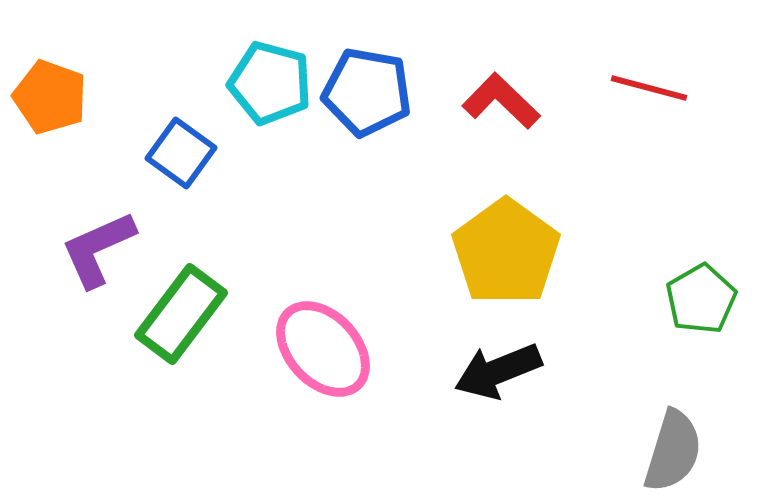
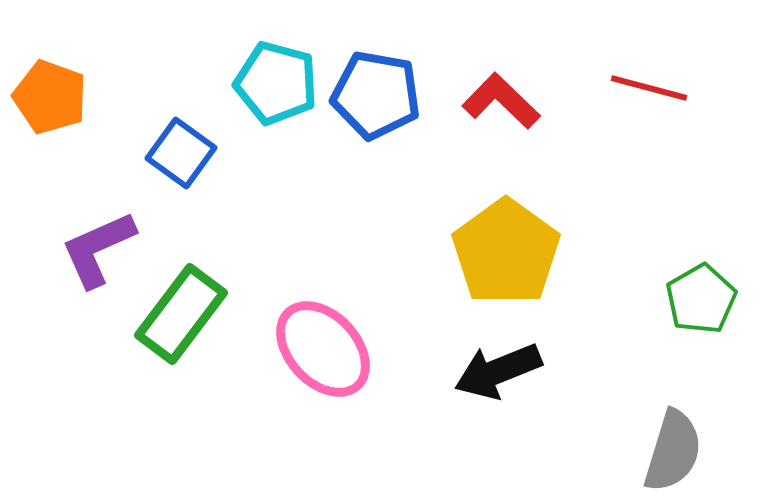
cyan pentagon: moved 6 px right
blue pentagon: moved 9 px right, 3 px down
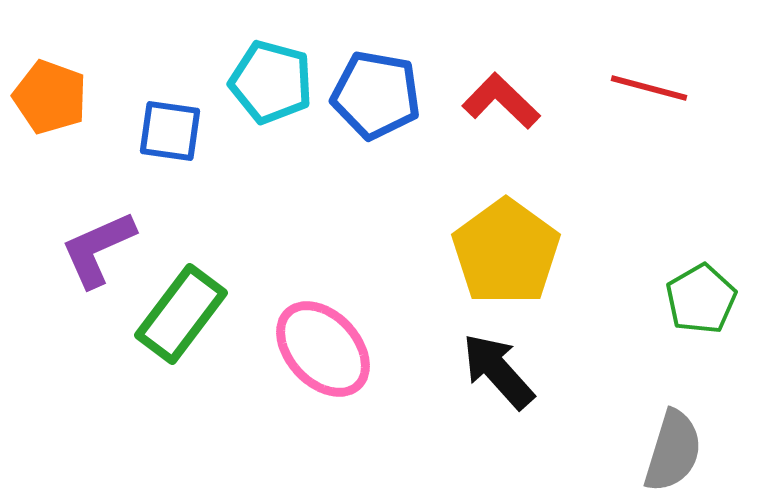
cyan pentagon: moved 5 px left, 1 px up
blue square: moved 11 px left, 22 px up; rotated 28 degrees counterclockwise
black arrow: rotated 70 degrees clockwise
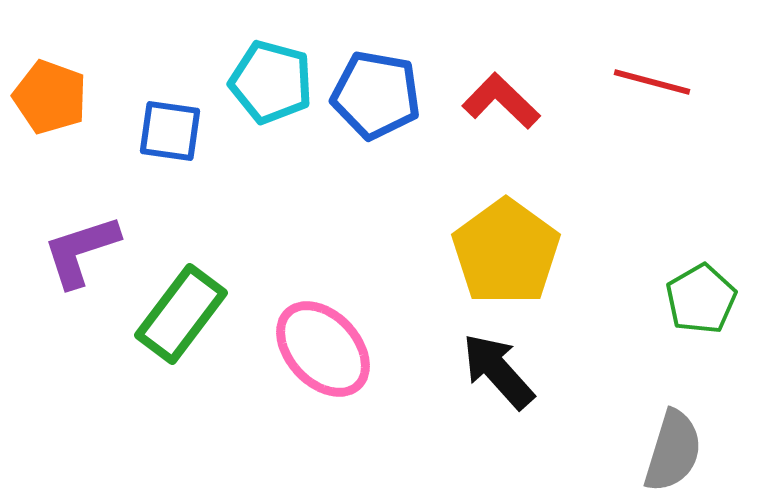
red line: moved 3 px right, 6 px up
purple L-shape: moved 17 px left, 2 px down; rotated 6 degrees clockwise
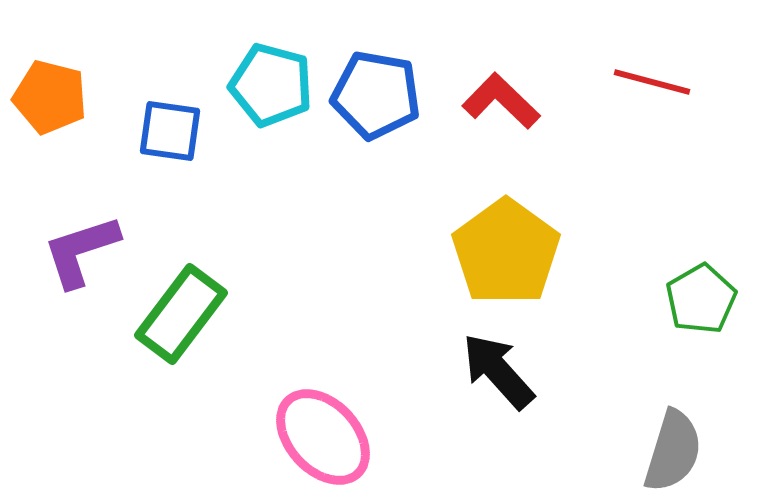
cyan pentagon: moved 3 px down
orange pentagon: rotated 6 degrees counterclockwise
pink ellipse: moved 88 px down
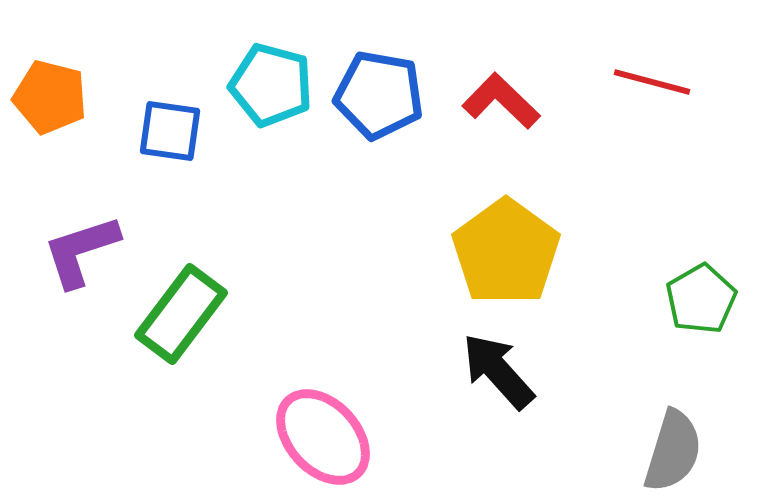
blue pentagon: moved 3 px right
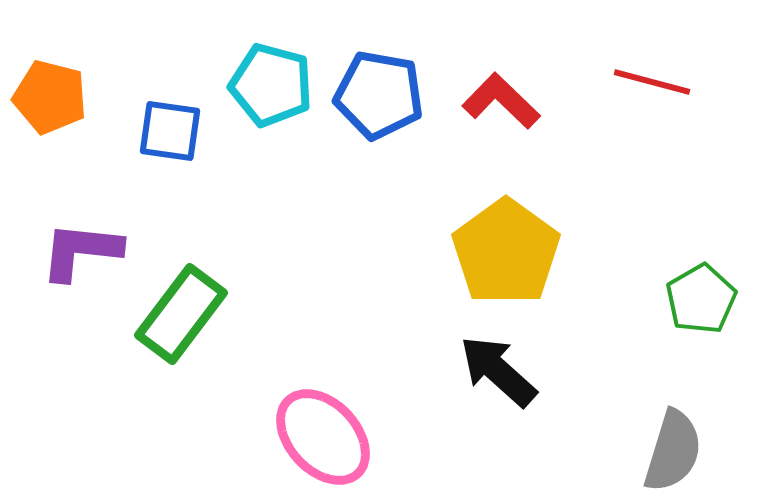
purple L-shape: rotated 24 degrees clockwise
black arrow: rotated 6 degrees counterclockwise
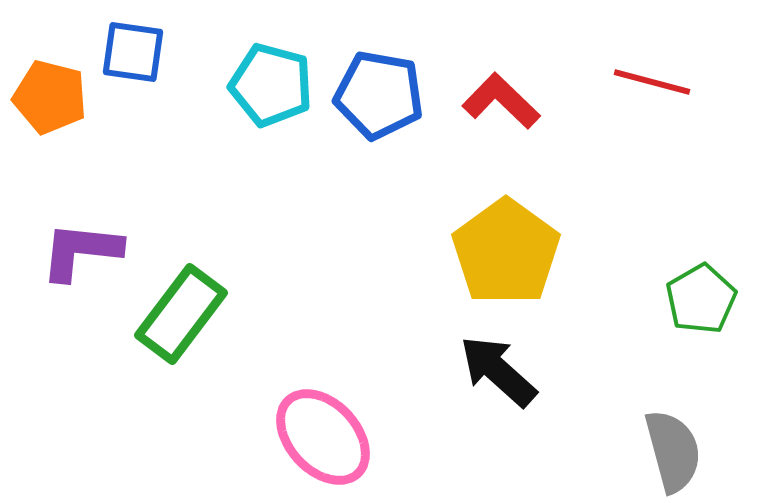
blue square: moved 37 px left, 79 px up
gray semicircle: rotated 32 degrees counterclockwise
